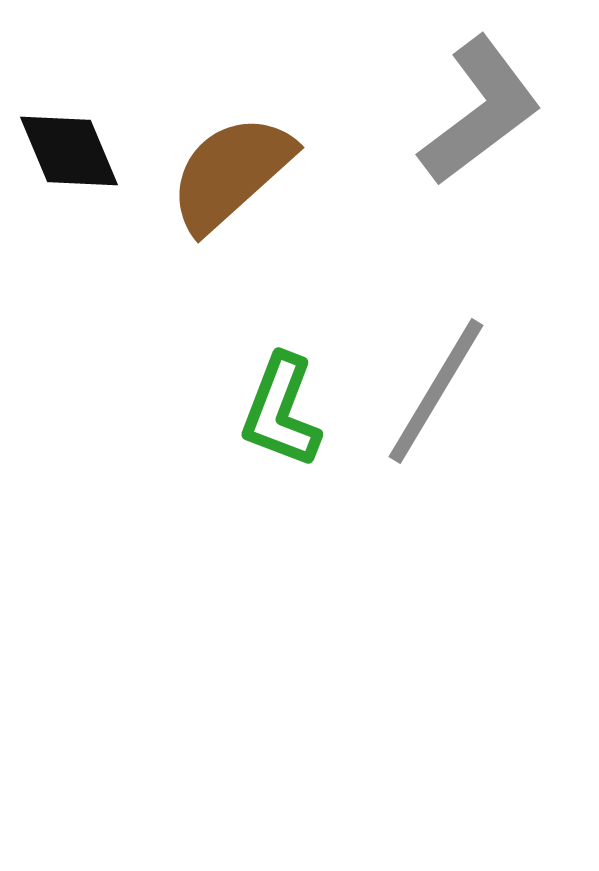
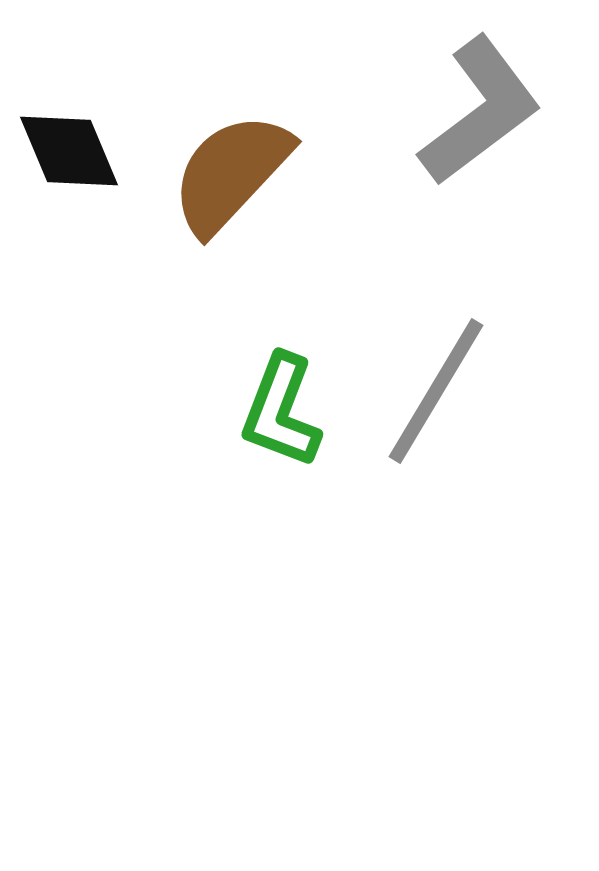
brown semicircle: rotated 5 degrees counterclockwise
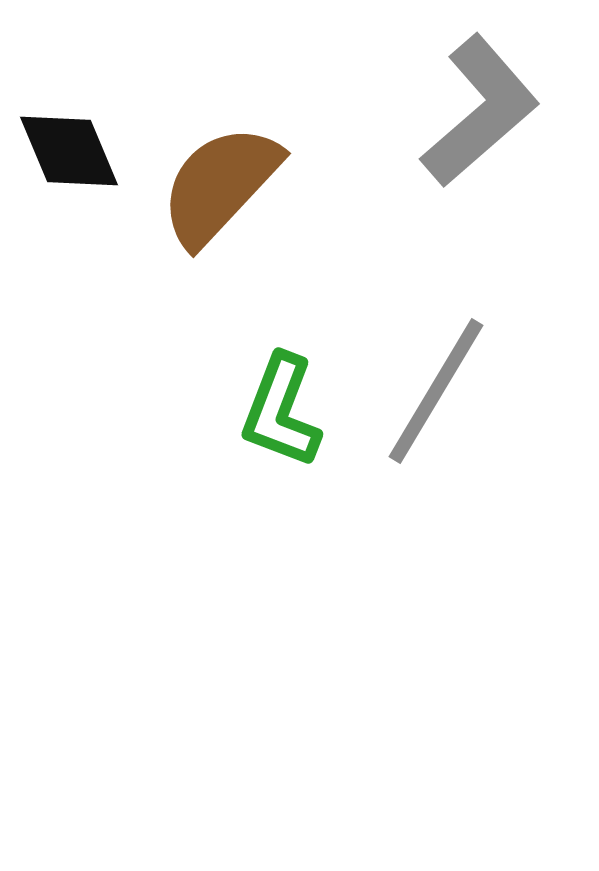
gray L-shape: rotated 4 degrees counterclockwise
brown semicircle: moved 11 px left, 12 px down
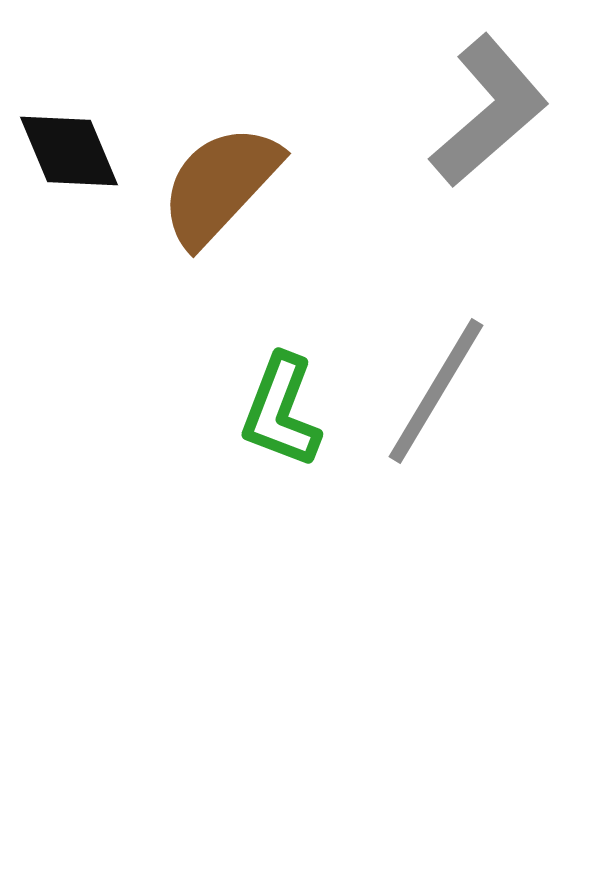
gray L-shape: moved 9 px right
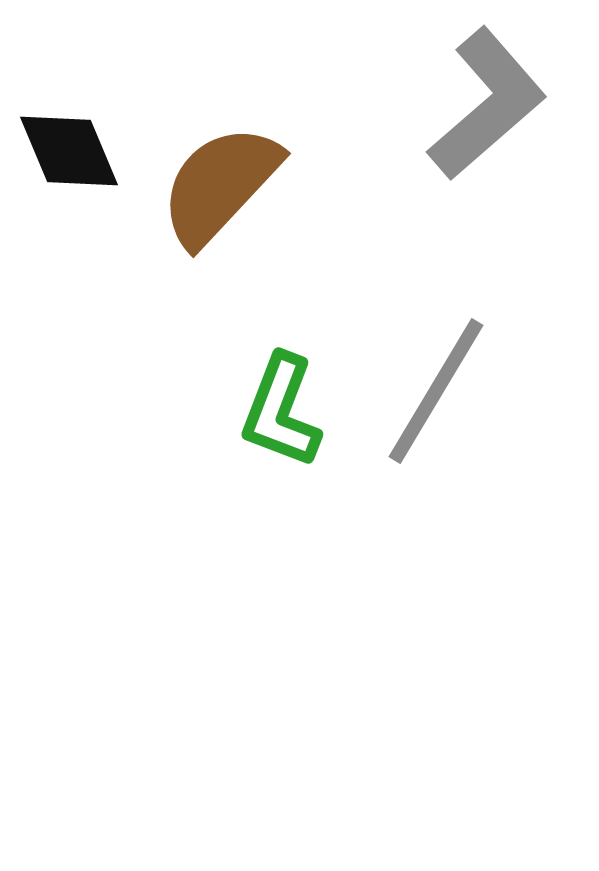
gray L-shape: moved 2 px left, 7 px up
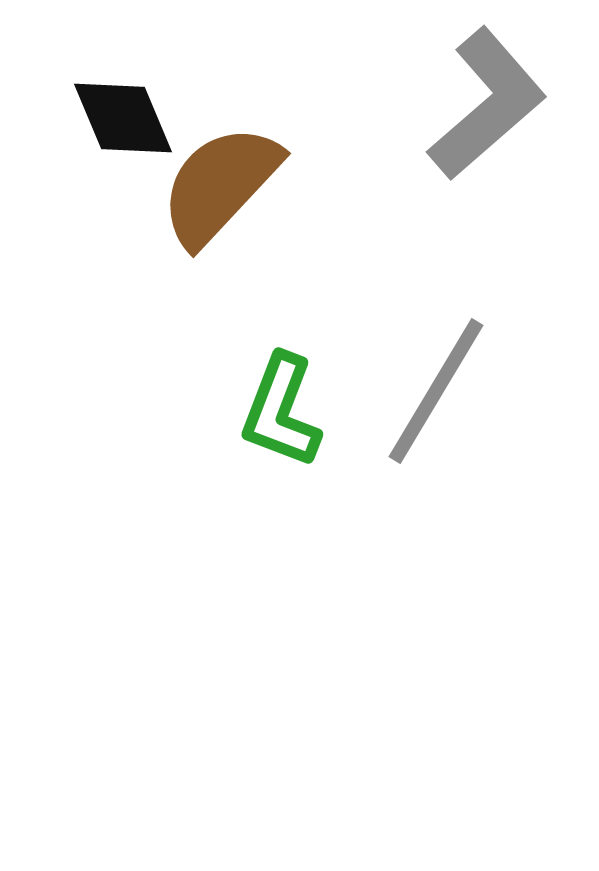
black diamond: moved 54 px right, 33 px up
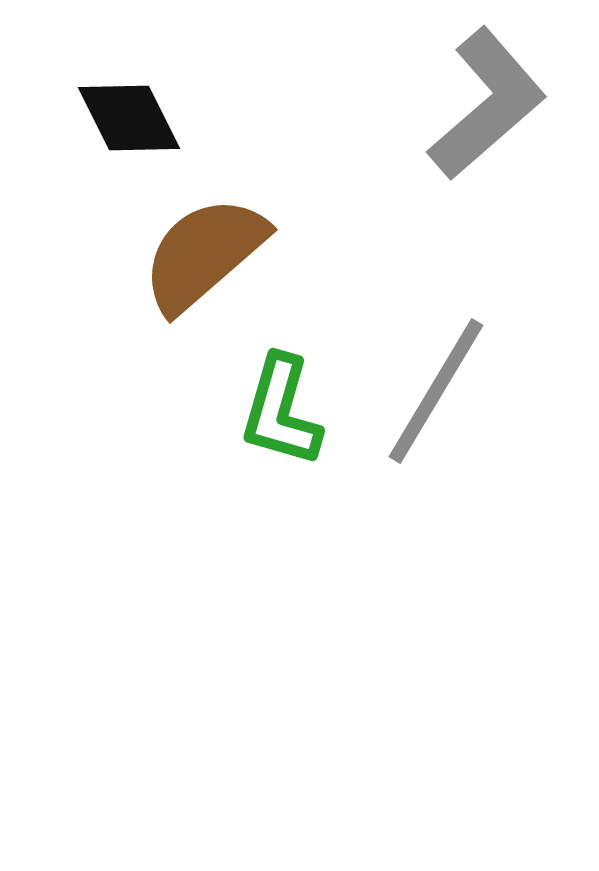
black diamond: moved 6 px right; rotated 4 degrees counterclockwise
brown semicircle: moved 16 px left, 69 px down; rotated 6 degrees clockwise
green L-shape: rotated 5 degrees counterclockwise
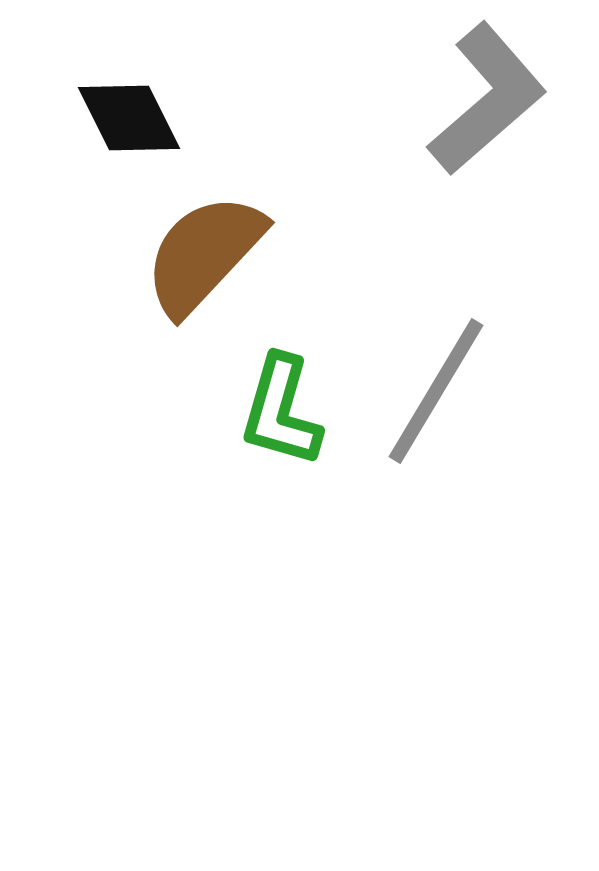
gray L-shape: moved 5 px up
brown semicircle: rotated 6 degrees counterclockwise
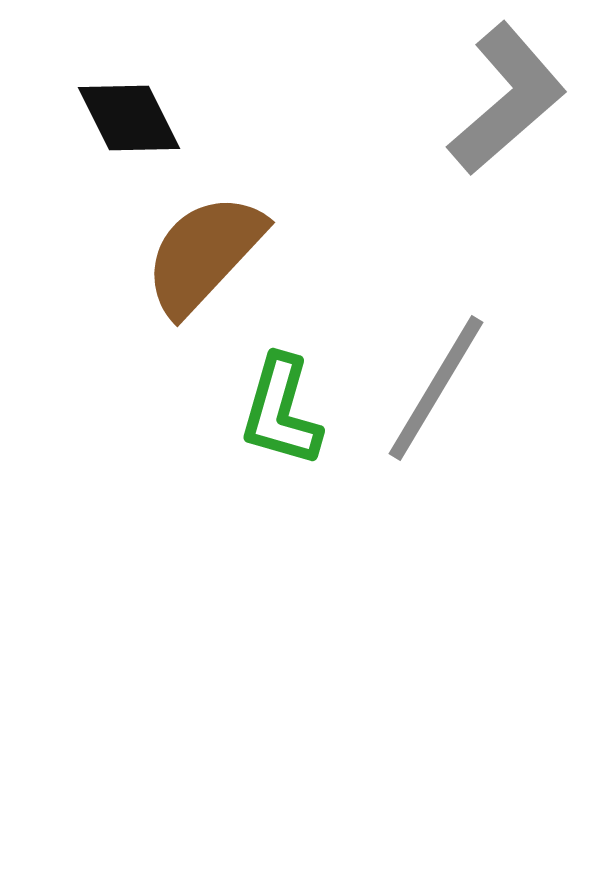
gray L-shape: moved 20 px right
gray line: moved 3 px up
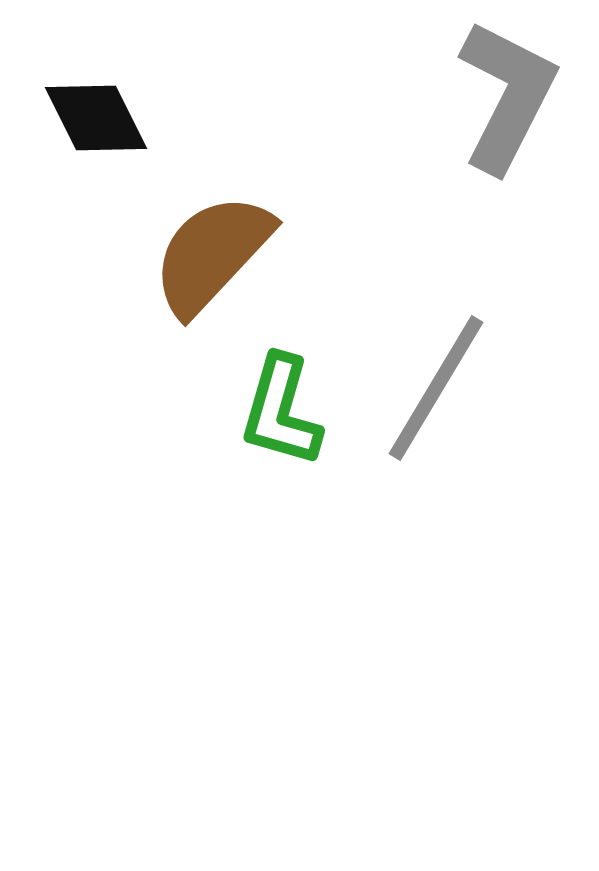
gray L-shape: moved 3 px up; rotated 22 degrees counterclockwise
black diamond: moved 33 px left
brown semicircle: moved 8 px right
